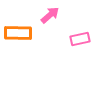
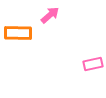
pink rectangle: moved 13 px right, 25 px down
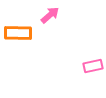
pink rectangle: moved 2 px down
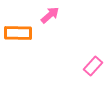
pink rectangle: rotated 36 degrees counterclockwise
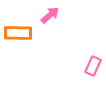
pink rectangle: rotated 18 degrees counterclockwise
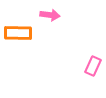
pink arrow: rotated 48 degrees clockwise
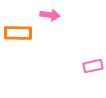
pink rectangle: rotated 54 degrees clockwise
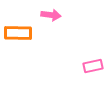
pink arrow: moved 1 px right
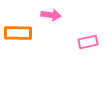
pink rectangle: moved 5 px left, 24 px up
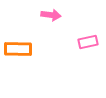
orange rectangle: moved 16 px down
